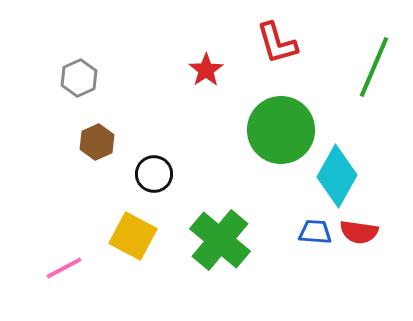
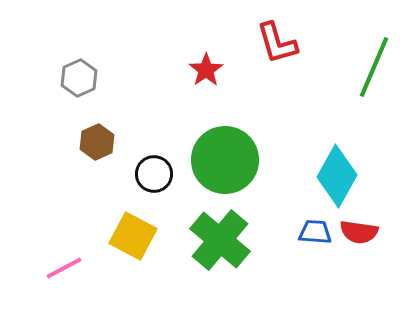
green circle: moved 56 px left, 30 px down
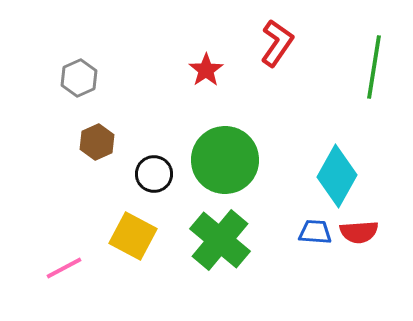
red L-shape: rotated 129 degrees counterclockwise
green line: rotated 14 degrees counterclockwise
red semicircle: rotated 12 degrees counterclockwise
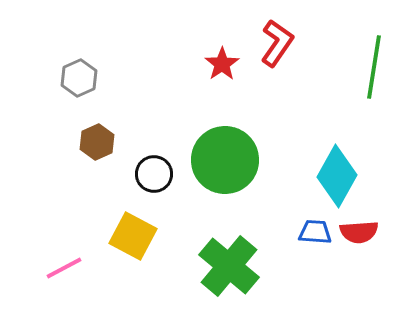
red star: moved 16 px right, 6 px up
green cross: moved 9 px right, 26 px down
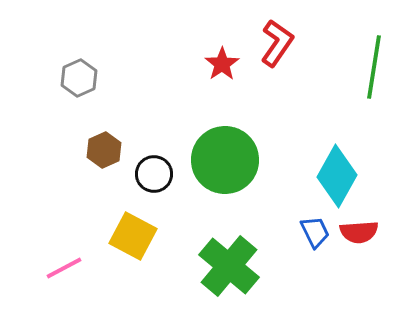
brown hexagon: moved 7 px right, 8 px down
blue trapezoid: rotated 60 degrees clockwise
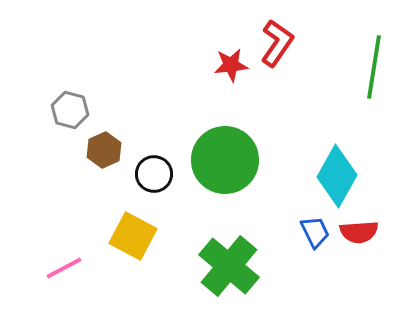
red star: moved 9 px right, 1 px down; rotated 28 degrees clockwise
gray hexagon: moved 9 px left, 32 px down; rotated 21 degrees counterclockwise
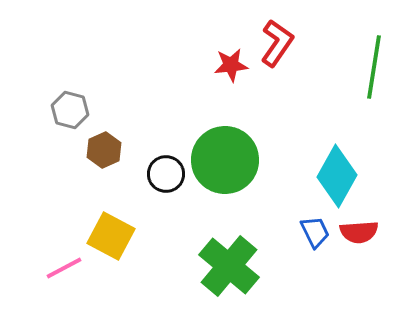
black circle: moved 12 px right
yellow square: moved 22 px left
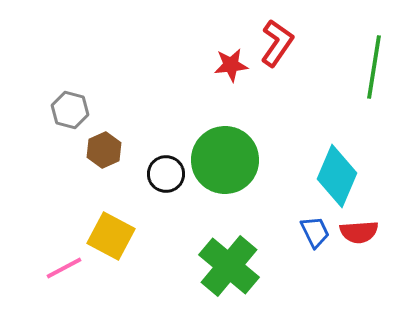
cyan diamond: rotated 6 degrees counterclockwise
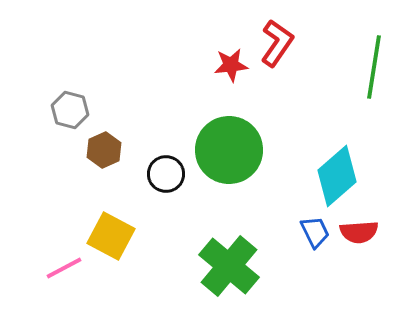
green circle: moved 4 px right, 10 px up
cyan diamond: rotated 26 degrees clockwise
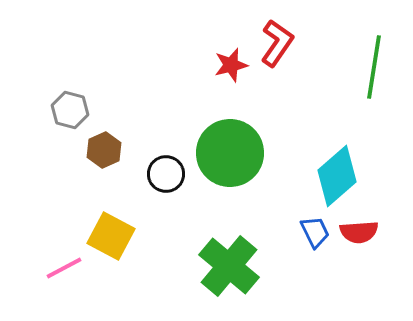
red star: rotated 8 degrees counterclockwise
green circle: moved 1 px right, 3 px down
